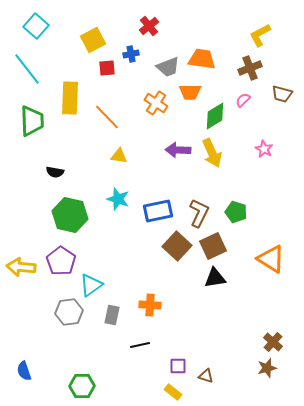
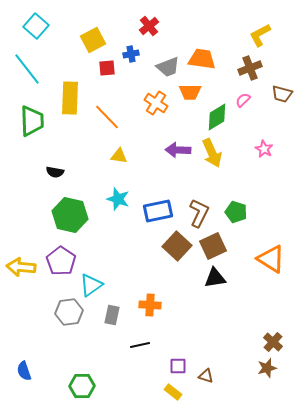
green diamond at (215, 116): moved 2 px right, 1 px down
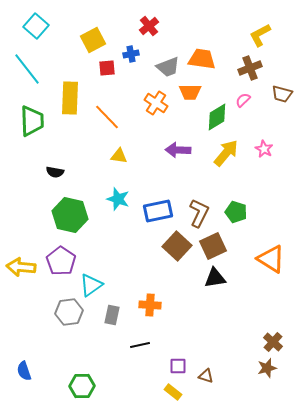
yellow arrow at (212, 153): moved 14 px right; rotated 116 degrees counterclockwise
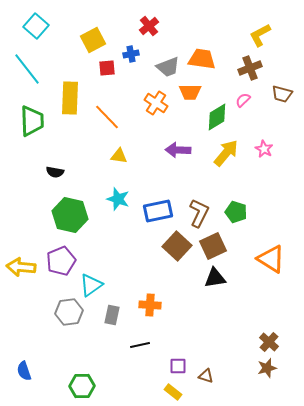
purple pentagon at (61, 261): rotated 16 degrees clockwise
brown cross at (273, 342): moved 4 px left
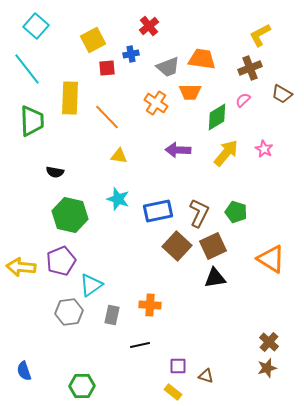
brown trapezoid at (282, 94): rotated 15 degrees clockwise
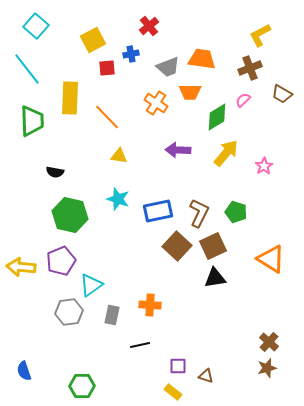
pink star at (264, 149): moved 17 px down; rotated 12 degrees clockwise
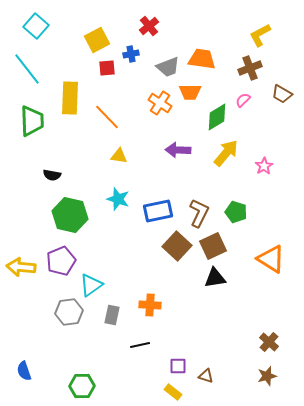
yellow square at (93, 40): moved 4 px right
orange cross at (156, 103): moved 4 px right
black semicircle at (55, 172): moved 3 px left, 3 px down
brown star at (267, 368): moved 8 px down
